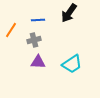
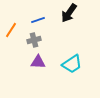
blue line: rotated 16 degrees counterclockwise
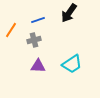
purple triangle: moved 4 px down
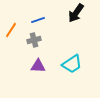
black arrow: moved 7 px right
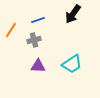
black arrow: moved 3 px left, 1 px down
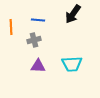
blue line: rotated 24 degrees clockwise
orange line: moved 3 px up; rotated 35 degrees counterclockwise
cyan trapezoid: rotated 30 degrees clockwise
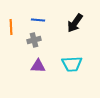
black arrow: moved 2 px right, 9 px down
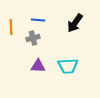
gray cross: moved 1 px left, 2 px up
cyan trapezoid: moved 4 px left, 2 px down
